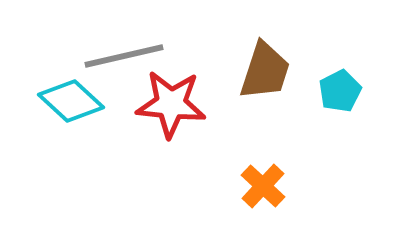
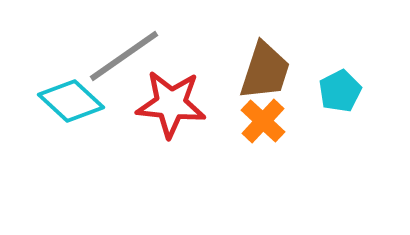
gray line: rotated 22 degrees counterclockwise
orange cross: moved 65 px up
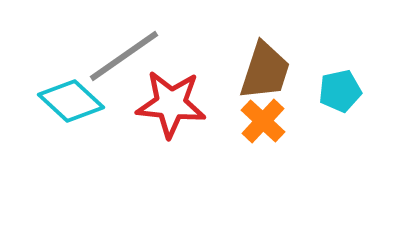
cyan pentagon: rotated 15 degrees clockwise
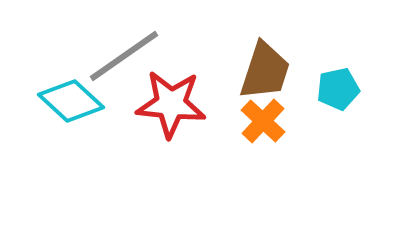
cyan pentagon: moved 2 px left, 2 px up
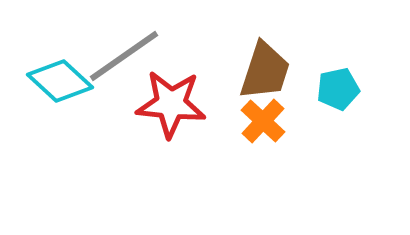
cyan diamond: moved 11 px left, 20 px up
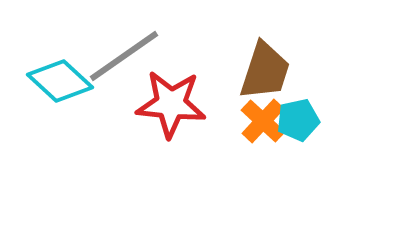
cyan pentagon: moved 40 px left, 31 px down
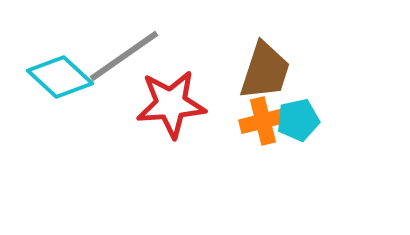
cyan diamond: moved 4 px up
red star: rotated 10 degrees counterclockwise
orange cross: rotated 33 degrees clockwise
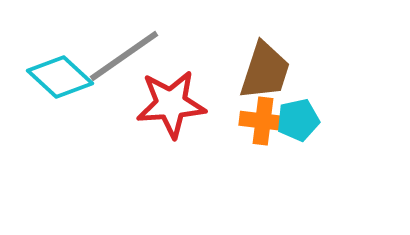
orange cross: rotated 21 degrees clockwise
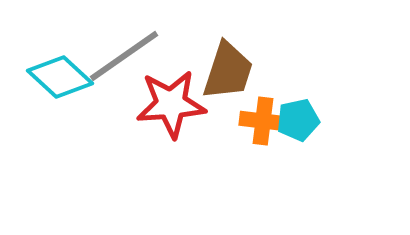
brown trapezoid: moved 37 px left
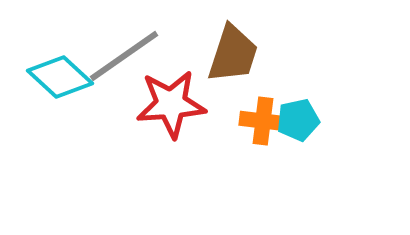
brown trapezoid: moved 5 px right, 17 px up
